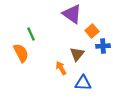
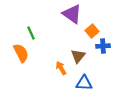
green line: moved 1 px up
brown triangle: moved 1 px right, 2 px down
blue triangle: moved 1 px right
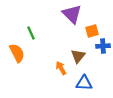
purple triangle: rotated 10 degrees clockwise
orange square: rotated 24 degrees clockwise
orange semicircle: moved 4 px left
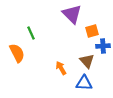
brown triangle: moved 9 px right, 5 px down; rotated 21 degrees counterclockwise
